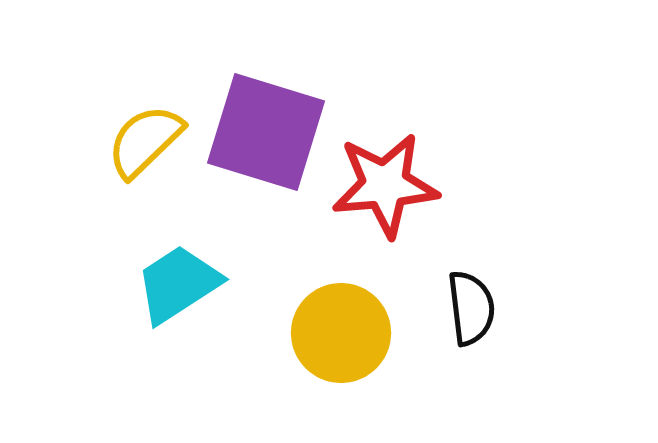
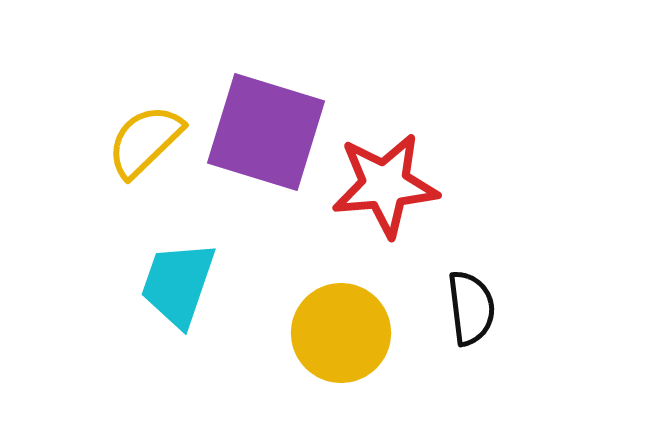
cyan trapezoid: rotated 38 degrees counterclockwise
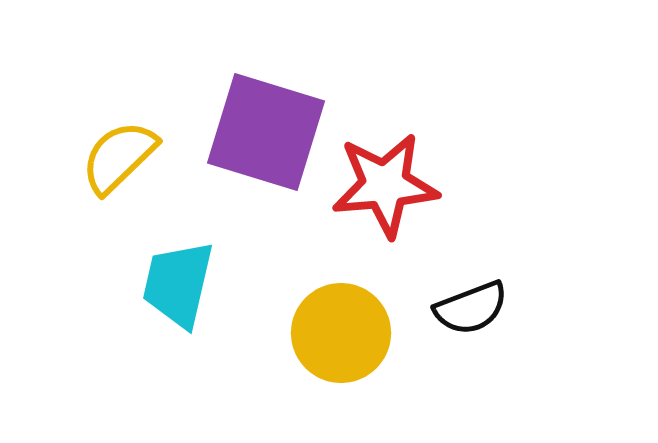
yellow semicircle: moved 26 px left, 16 px down
cyan trapezoid: rotated 6 degrees counterclockwise
black semicircle: rotated 76 degrees clockwise
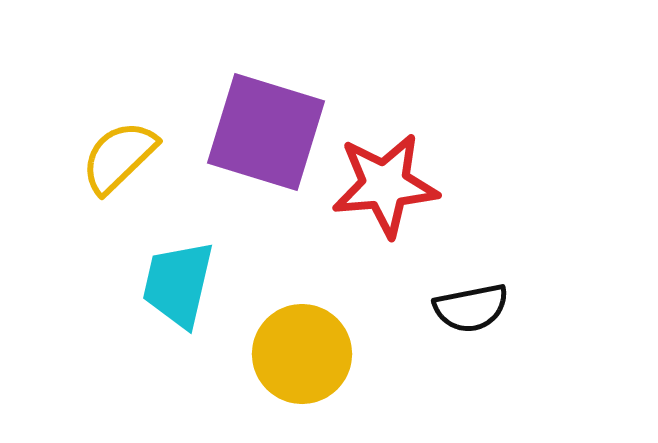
black semicircle: rotated 10 degrees clockwise
yellow circle: moved 39 px left, 21 px down
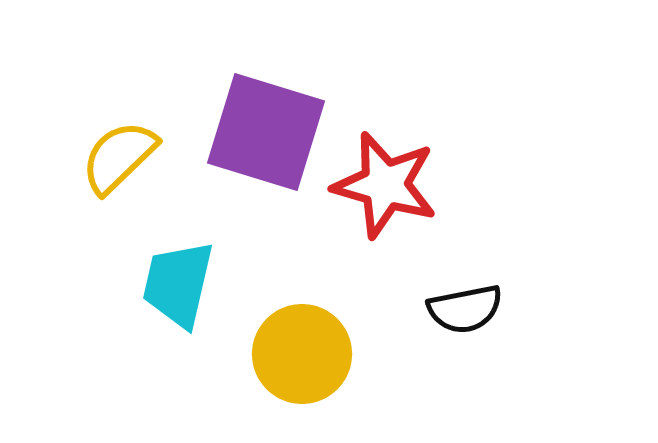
red star: rotated 21 degrees clockwise
black semicircle: moved 6 px left, 1 px down
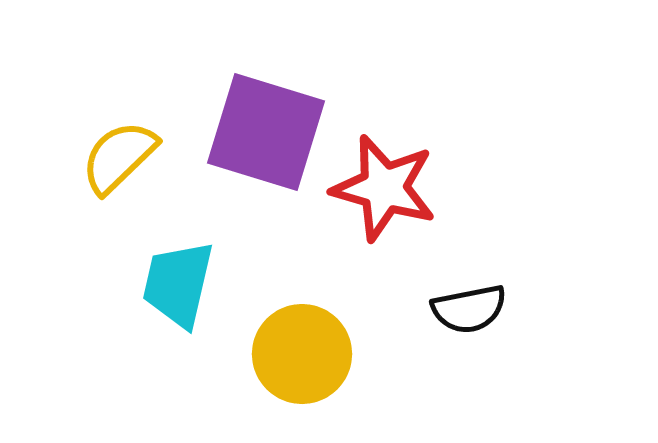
red star: moved 1 px left, 3 px down
black semicircle: moved 4 px right
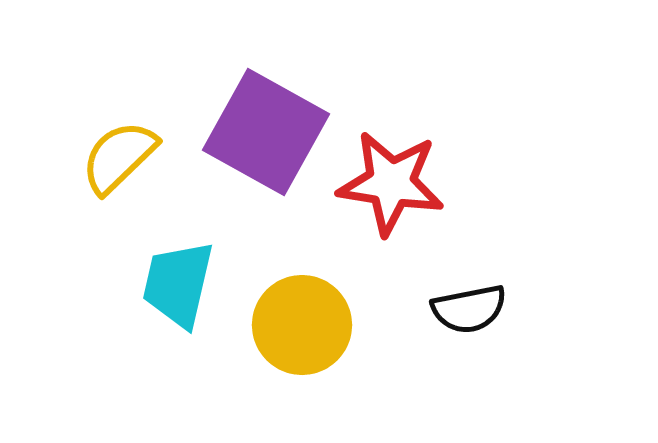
purple square: rotated 12 degrees clockwise
red star: moved 7 px right, 5 px up; rotated 7 degrees counterclockwise
yellow circle: moved 29 px up
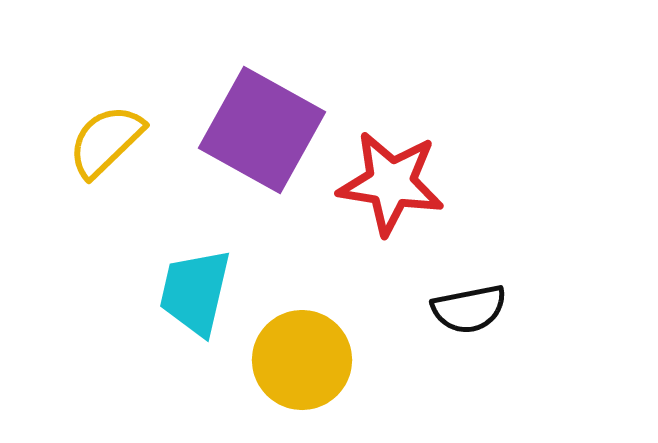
purple square: moved 4 px left, 2 px up
yellow semicircle: moved 13 px left, 16 px up
cyan trapezoid: moved 17 px right, 8 px down
yellow circle: moved 35 px down
